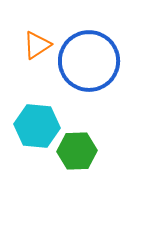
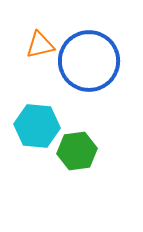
orange triangle: moved 3 px right; rotated 20 degrees clockwise
green hexagon: rotated 6 degrees counterclockwise
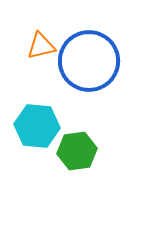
orange triangle: moved 1 px right, 1 px down
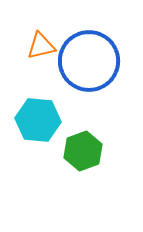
cyan hexagon: moved 1 px right, 6 px up
green hexagon: moved 6 px right; rotated 12 degrees counterclockwise
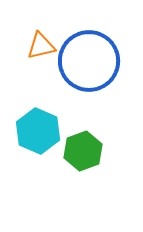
cyan hexagon: moved 11 px down; rotated 18 degrees clockwise
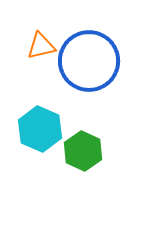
cyan hexagon: moved 2 px right, 2 px up
green hexagon: rotated 15 degrees counterclockwise
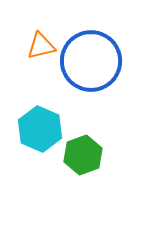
blue circle: moved 2 px right
green hexagon: moved 4 px down; rotated 15 degrees clockwise
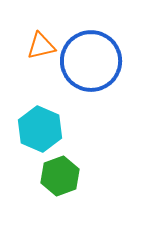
green hexagon: moved 23 px left, 21 px down
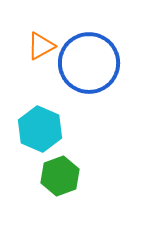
orange triangle: rotated 16 degrees counterclockwise
blue circle: moved 2 px left, 2 px down
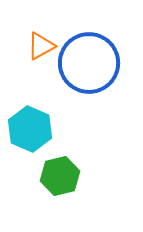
cyan hexagon: moved 10 px left
green hexagon: rotated 6 degrees clockwise
